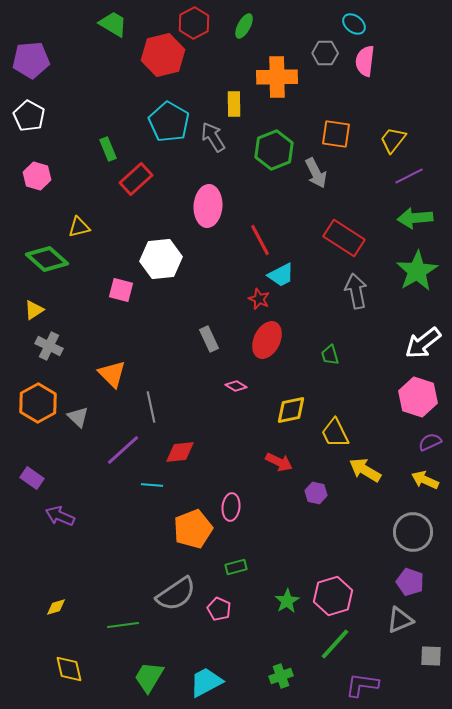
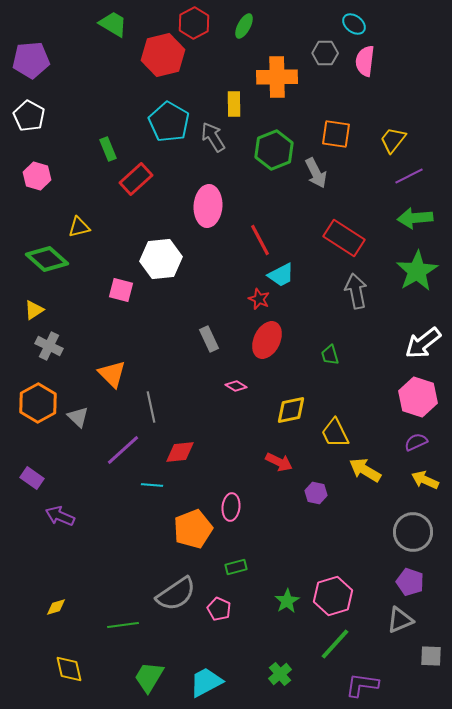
purple semicircle at (430, 442): moved 14 px left
green cross at (281, 676): moved 1 px left, 2 px up; rotated 20 degrees counterclockwise
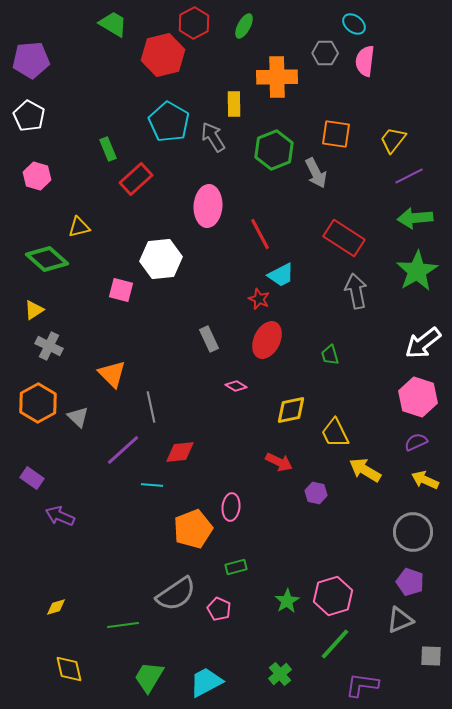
red line at (260, 240): moved 6 px up
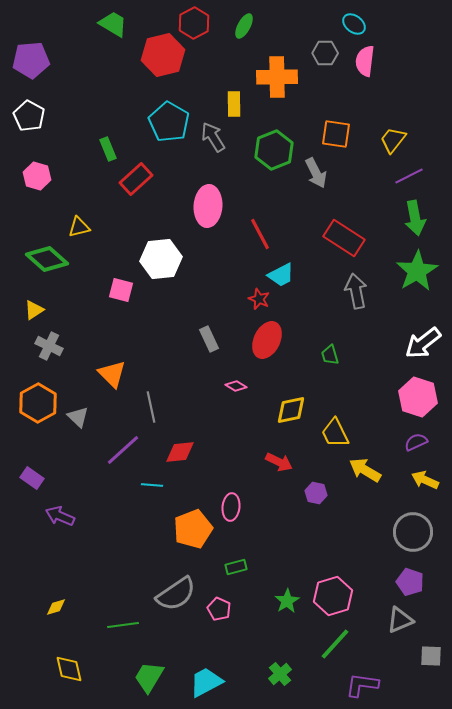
green arrow at (415, 218): rotated 96 degrees counterclockwise
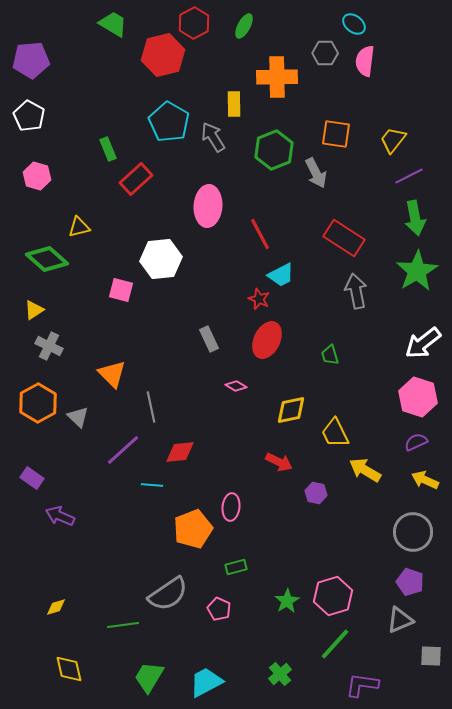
gray semicircle at (176, 594): moved 8 px left
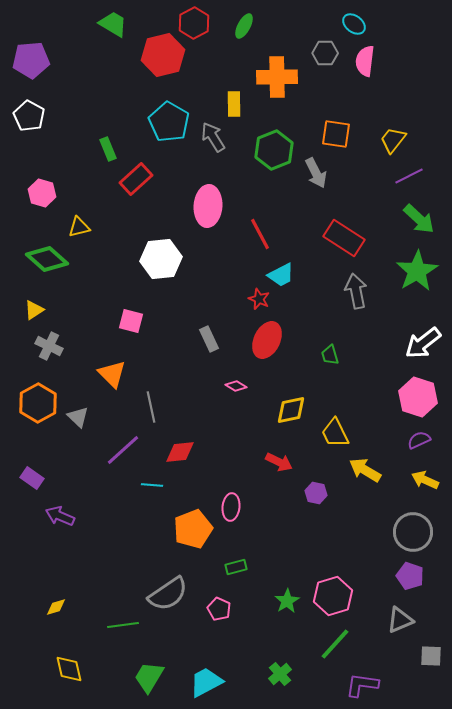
pink hexagon at (37, 176): moved 5 px right, 17 px down
green arrow at (415, 218): moved 4 px right, 1 px down; rotated 36 degrees counterclockwise
pink square at (121, 290): moved 10 px right, 31 px down
purple semicircle at (416, 442): moved 3 px right, 2 px up
purple pentagon at (410, 582): moved 6 px up
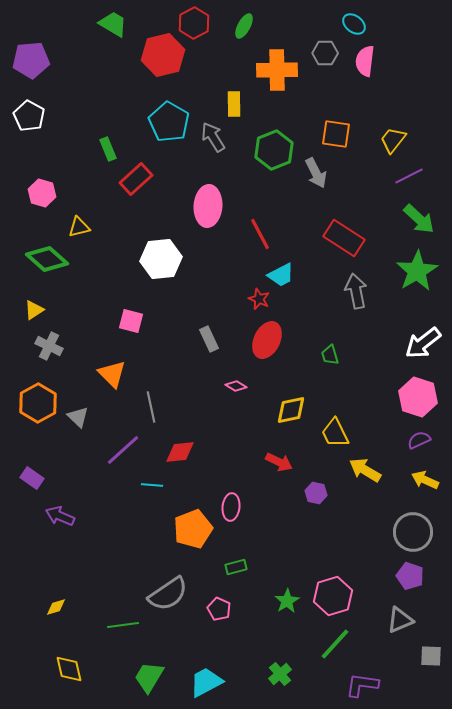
orange cross at (277, 77): moved 7 px up
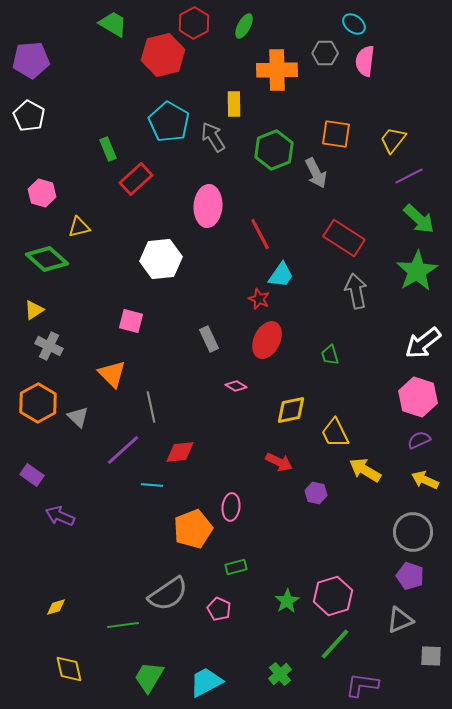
cyan trapezoid at (281, 275): rotated 28 degrees counterclockwise
purple rectangle at (32, 478): moved 3 px up
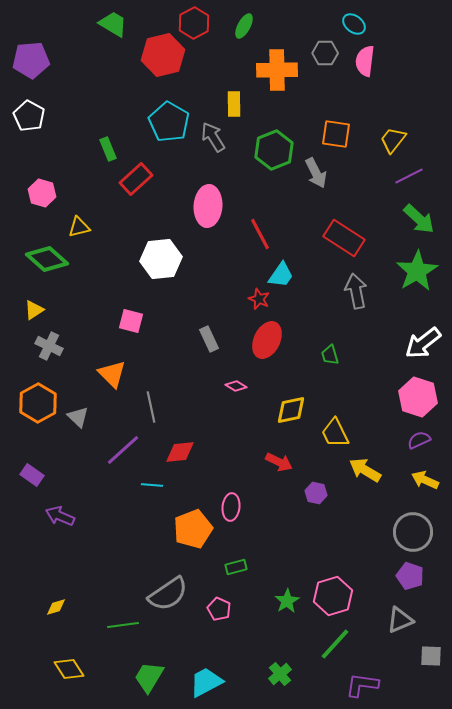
yellow diamond at (69, 669): rotated 20 degrees counterclockwise
